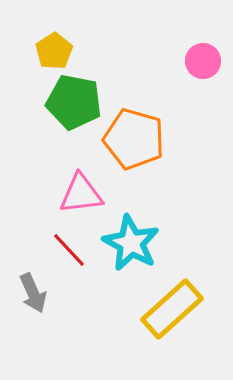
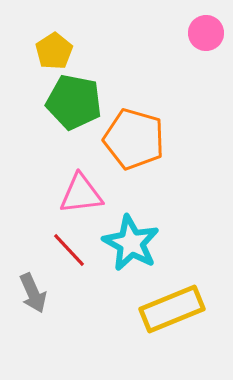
pink circle: moved 3 px right, 28 px up
yellow rectangle: rotated 20 degrees clockwise
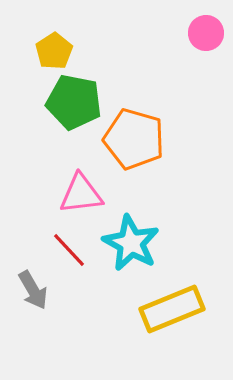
gray arrow: moved 3 px up; rotated 6 degrees counterclockwise
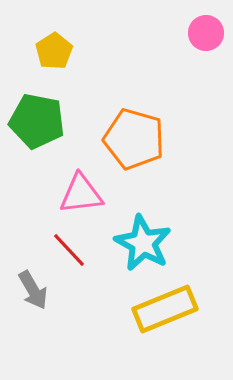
green pentagon: moved 37 px left, 19 px down
cyan star: moved 12 px right
yellow rectangle: moved 7 px left
